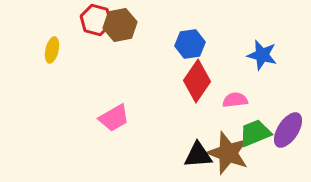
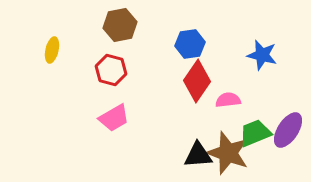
red hexagon: moved 15 px right, 50 px down
pink semicircle: moved 7 px left
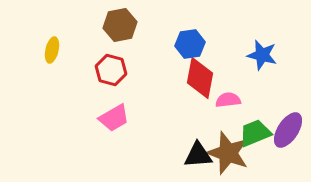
red diamond: moved 3 px right, 3 px up; rotated 24 degrees counterclockwise
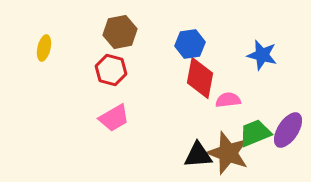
brown hexagon: moved 7 px down
yellow ellipse: moved 8 px left, 2 px up
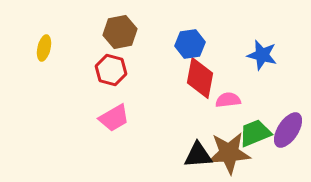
brown star: moved 1 px right; rotated 24 degrees counterclockwise
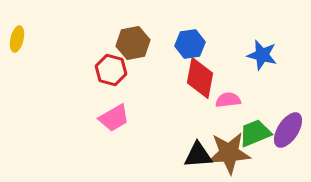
brown hexagon: moved 13 px right, 11 px down
yellow ellipse: moved 27 px left, 9 px up
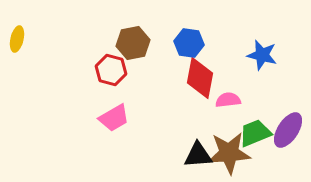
blue hexagon: moved 1 px left, 1 px up; rotated 16 degrees clockwise
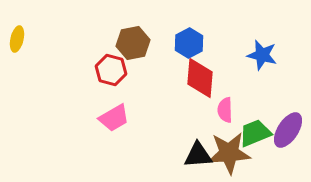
blue hexagon: rotated 24 degrees clockwise
red diamond: rotated 6 degrees counterclockwise
pink semicircle: moved 3 px left, 10 px down; rotated 85 degrees counterclockwise
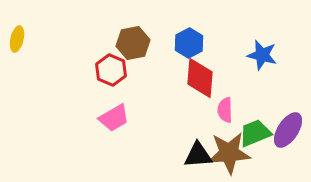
red hexagon: rotated 8 degrees clockwise
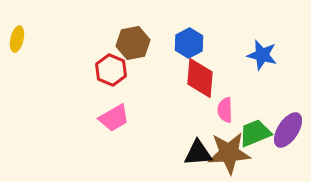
black triangle: moved 2 px up
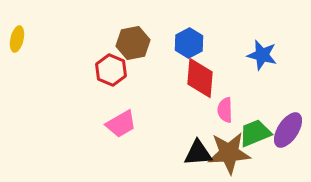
pink trapezoid: moved 7 px right, 6 px down
